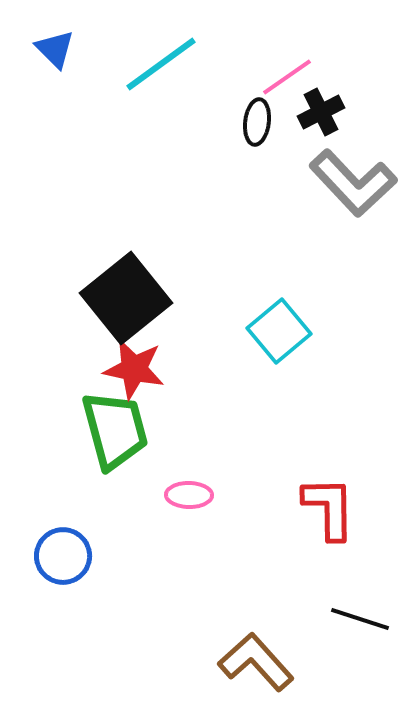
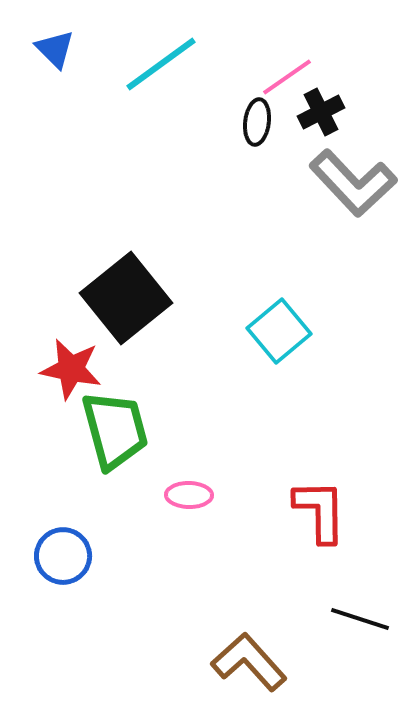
red star: moved 63 px left
red L-shape: moved 9 px left, 3 px down
brown L-shape: moved 7 px left
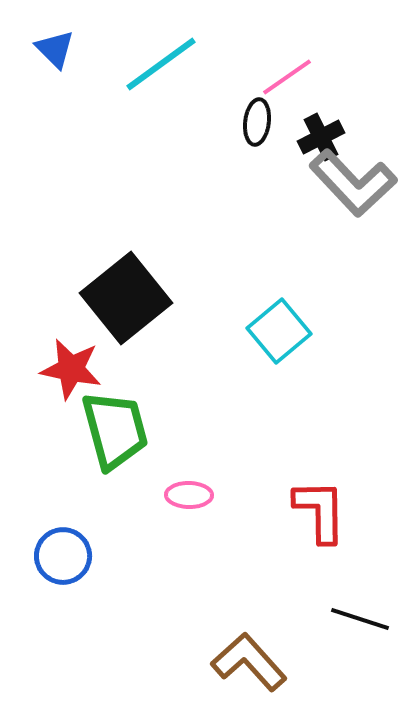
black cross: moved 25 px down
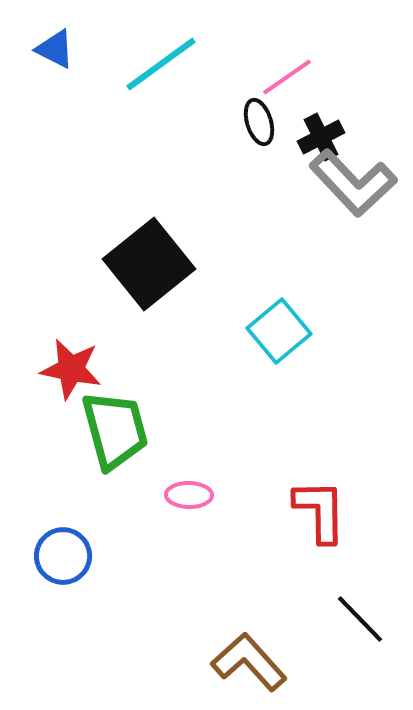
blue triangle: rotated 18 degrees counterclockwise
black ellipse: moved 2 px right; rotated 24 degrees counterclockwise
black square: moved 23 px right, 34 px up
black line: rotated 28 degrees clockwise
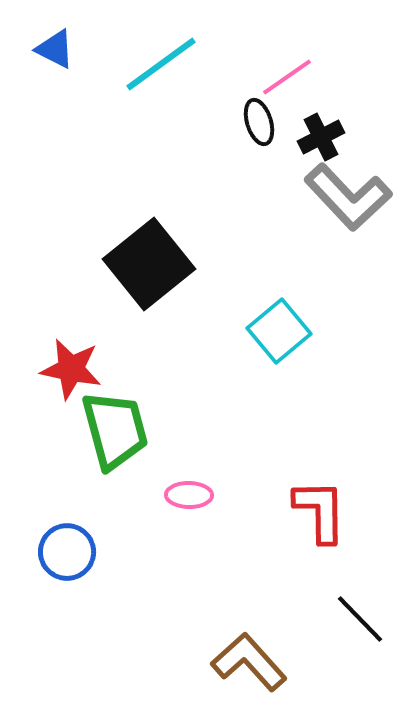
gray L-shape: moved 5 px left, 14 px down
blue circle: moved 4 px right, 4 px up
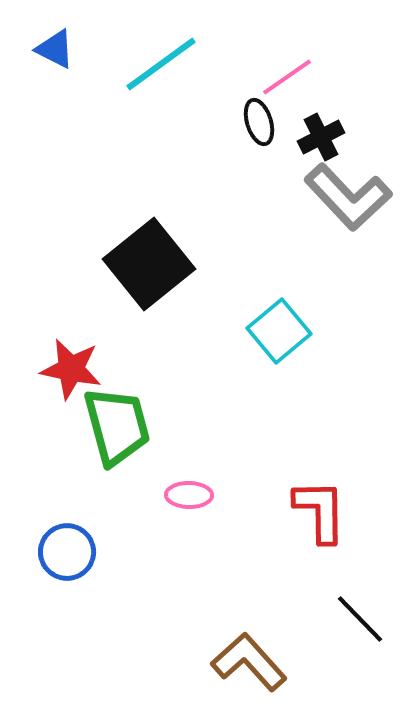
green trapezoid: moved 2 px right, 4 px up
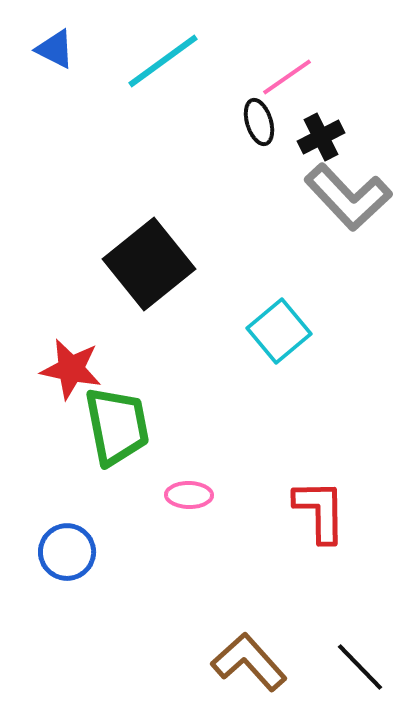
cyan line: moved 2 px right, 3 px up
green trapezoid: rotated 4 degrees clockwise
black line: moved 48 px down
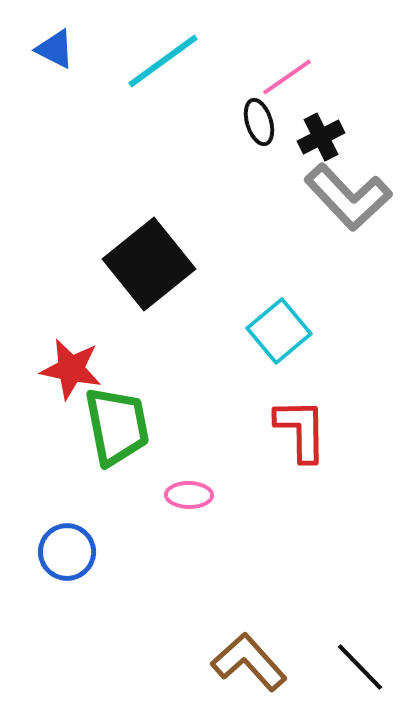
red L-shape: moved 19 px left, 81 px up
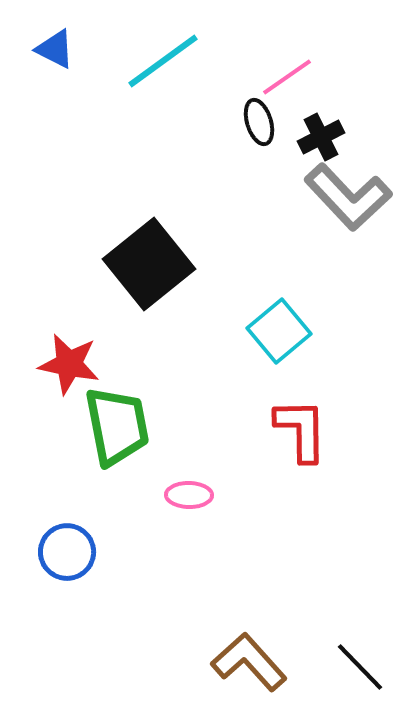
red star: moved 2 px left, 5 px up
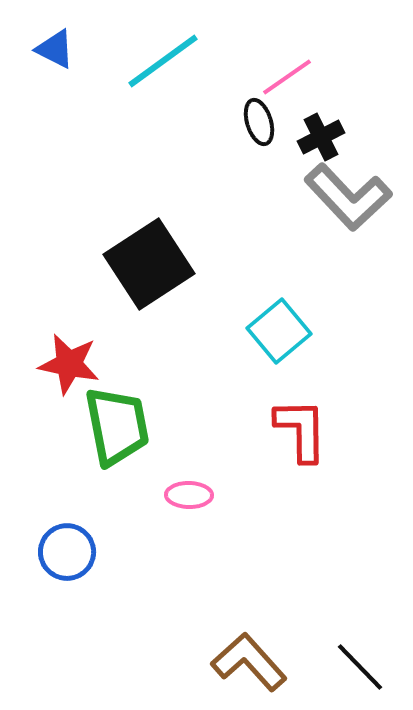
black square: rotated 6 degrees clockwise
